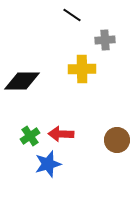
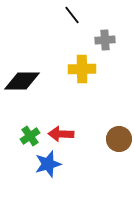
black line: rotated 18 degrees clockwise
brown circle: moved 2 px right, 1 px up
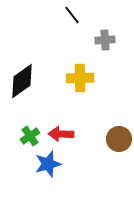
yellow cross: moved 2 px left, 9 px down
black diamond: rotated 36 degrees counterclockwise
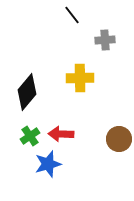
black diamond: moved 5 px right, 11 px down; rotated 15 degrees counterclockwise
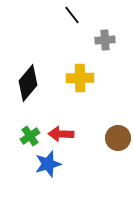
black diamond: moved 1 px right, 9 px up
brown circle: moved 1 px left, 1 px up
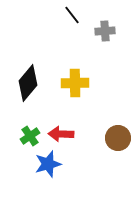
gray cross: moved 9 px up
yellow cross: moved 5 px left, 5 px down
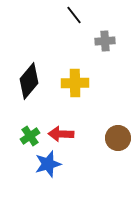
black line: moved 2 px right
gray cross: moved 10 px down
black diamond: moved 1 px right, 2 px up
